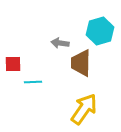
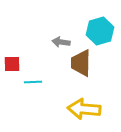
gray arrow: moved 1 px right, 1 px up
red square: moved 1 px left
yellow arrow: rotated 120 degrees counterclockwise
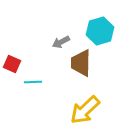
gray arrow: rotated 36 degrees counterclockwise
red square: rotated 24 degrees clockwise
yellow arrow: moved 1 px right, 1 px down; rotated 48 degrees counterclockwise
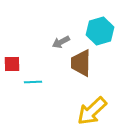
red square: rotated 24 degrees counterclockwise
yellow arrow: moved 7 px right, 1 px down
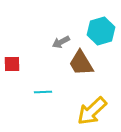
cyan hexagon: moved 1 px right
brown trapezoid: rotated 32 degrees counterclockwise
cyan line: moved 10 px right, 10 px down
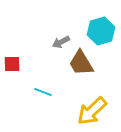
cyan line: rotated 24 degrees clockwise
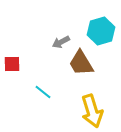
cyan line: rotated 18 degrees clockwise
yellow arrow: rotated 64 degrees counterclockwise
